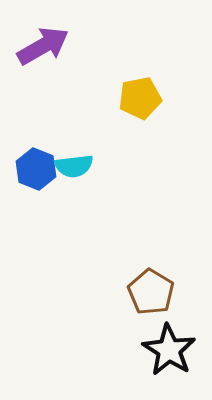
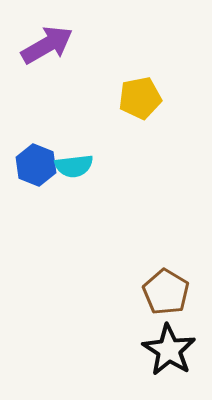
purple arrow: moved 4 px right, 1 px up
blue hexagon: moved 4 px up
brown pentagon: moved 15 px right
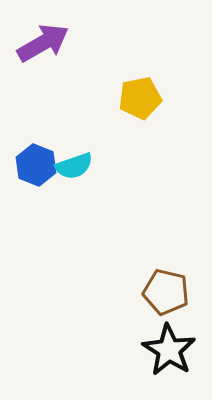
purple arrow: moved 4 px left, 2 px up
cyan semicircle: rotated 12 degrees counterclockwise
brown pentagon: rotated 18 degrees counterclockwise
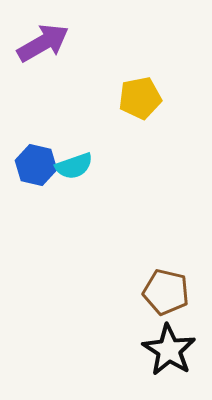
blue hexagon: rotated 9 degrees counterclockwise
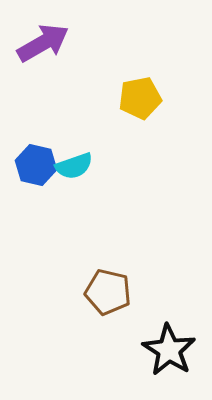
brown pentagon: moved 58 px left
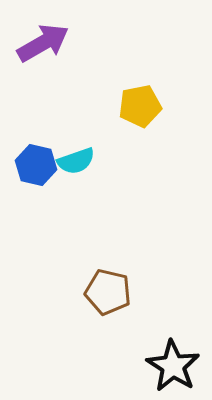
yellow pentagon: moved 8 px down
cyan semicircle: moved 2 px right, 5 px up
black star: moved 4 px right, 16 px down
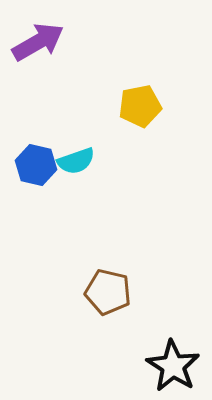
purple arrow: moved 5 px left, 1 px up
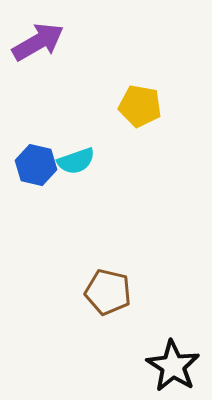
yellow pentagon: rotated 21 degrees clockwise
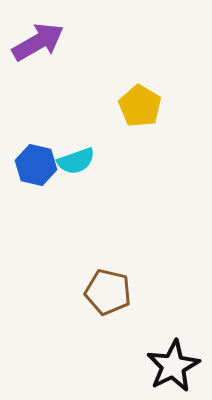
yellow pentagon: rotated 21 degrees clockwise
black star: rotated 12 degrees clockwise
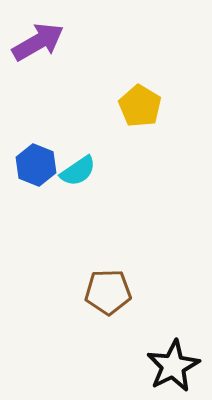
cyan semicircle: moved 2 px right, 10 px down; rotated 15 degrees counterclockwise
blue hexagon: rotated 9 degrees clockwise
brown pentagon: rotated 15 degrees counterclockwise
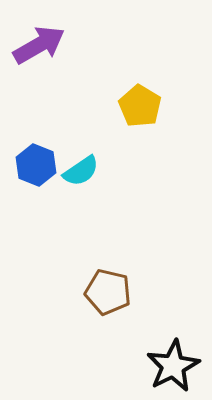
purple arrow: moved 1 px right, 3 px down
cyan semicircle: moved 3 px right
brown pentagon: rotated 15 degrees clockwise
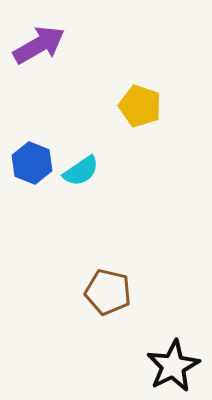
yellow pentagon: rotated 12 degrees counterclockwise
blue hexagon: moved 4 px left, 2 px up
